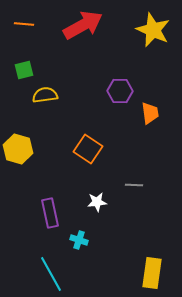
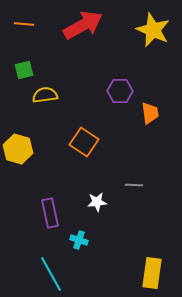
orange square: moved 4 px left, 7 px up
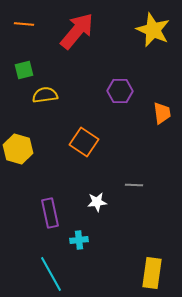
red arrow: moved 6 px left, 6 px down; rotated 21 degrees counterclockwise
orange trapezoid: moved 12 px right
cyan cross: rotated 24 degrees counterclockwise
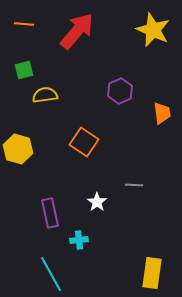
purple hexagon: rotated 25 degrees counterclockwise
white star: rotated 30 degrees counterclockwise
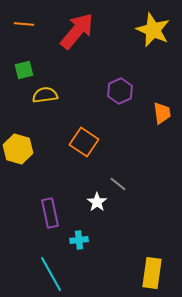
gray line: moved 16 px left, 1 px up; rotated 36 degrees clockwise
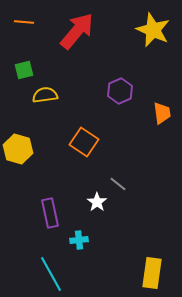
orange line: moved 2 px up
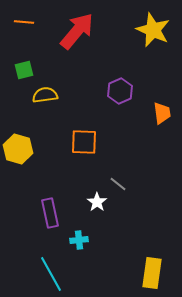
orange square: rotated 32 degrees counterclockwise
